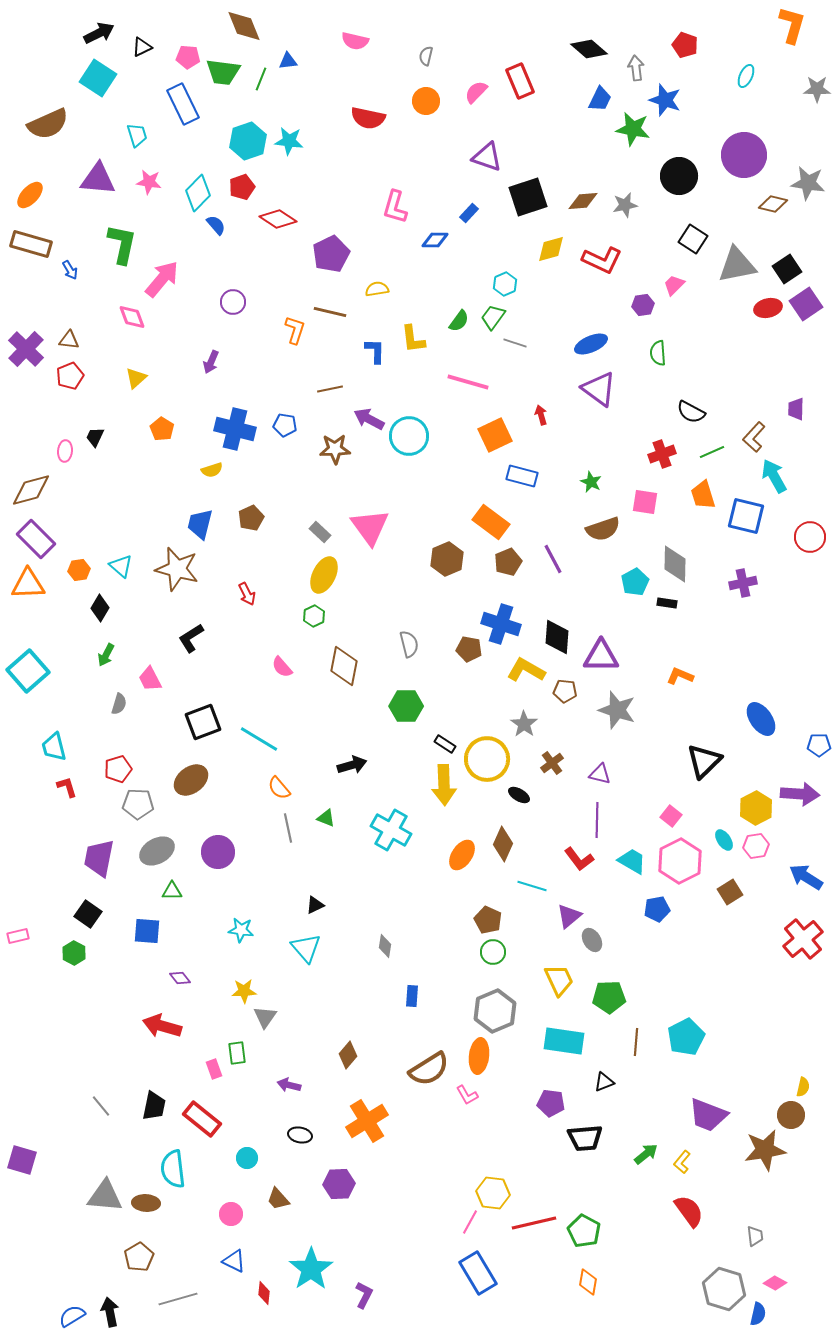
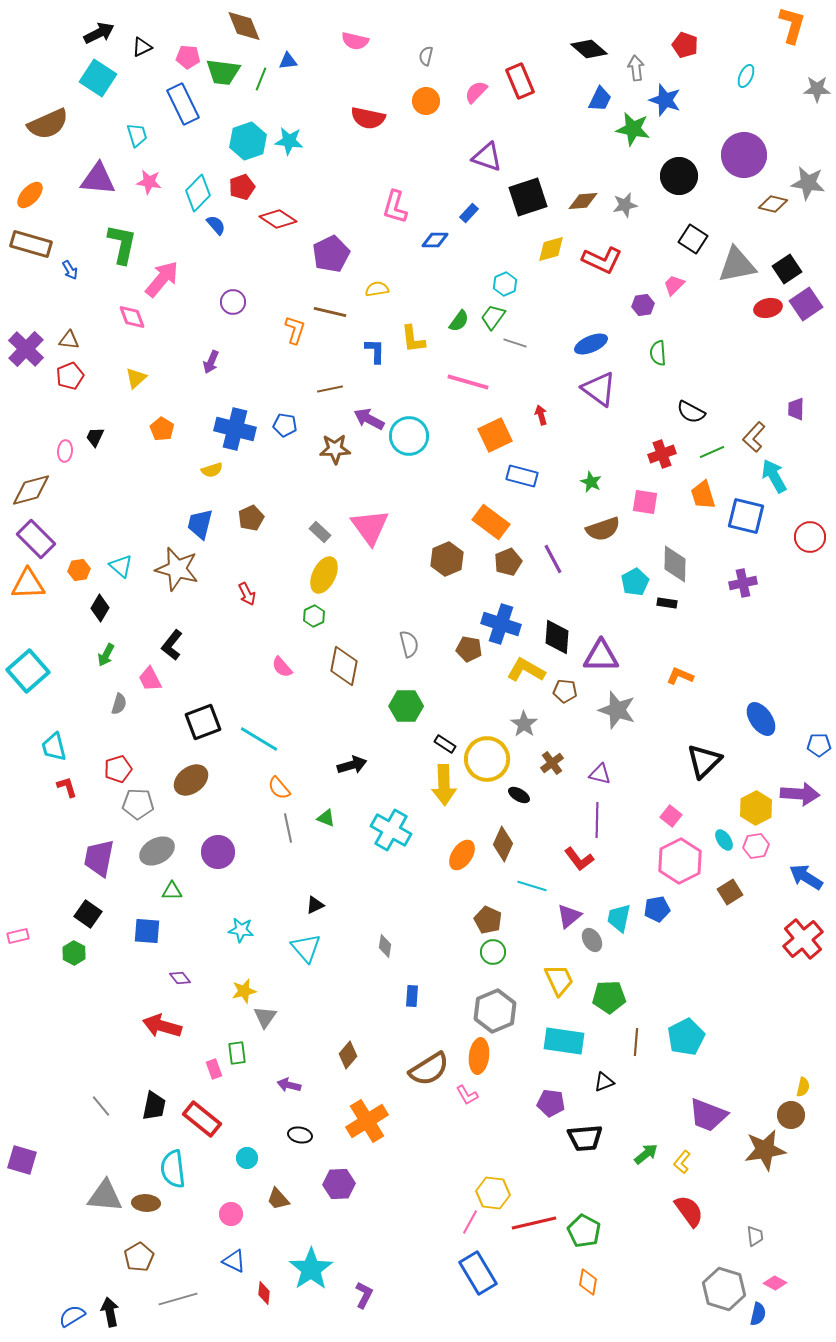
black L-shape at (191, 638): moved 19 px left, 7 px down; rotated 20 degrees counterclockwise
cyan trapezoid at (632, 861): moved 13 px left, 57 px down; rotated 108 degrees counterclockwise
yellow star at (244, 991): rotated 10 degrees counterclockwise
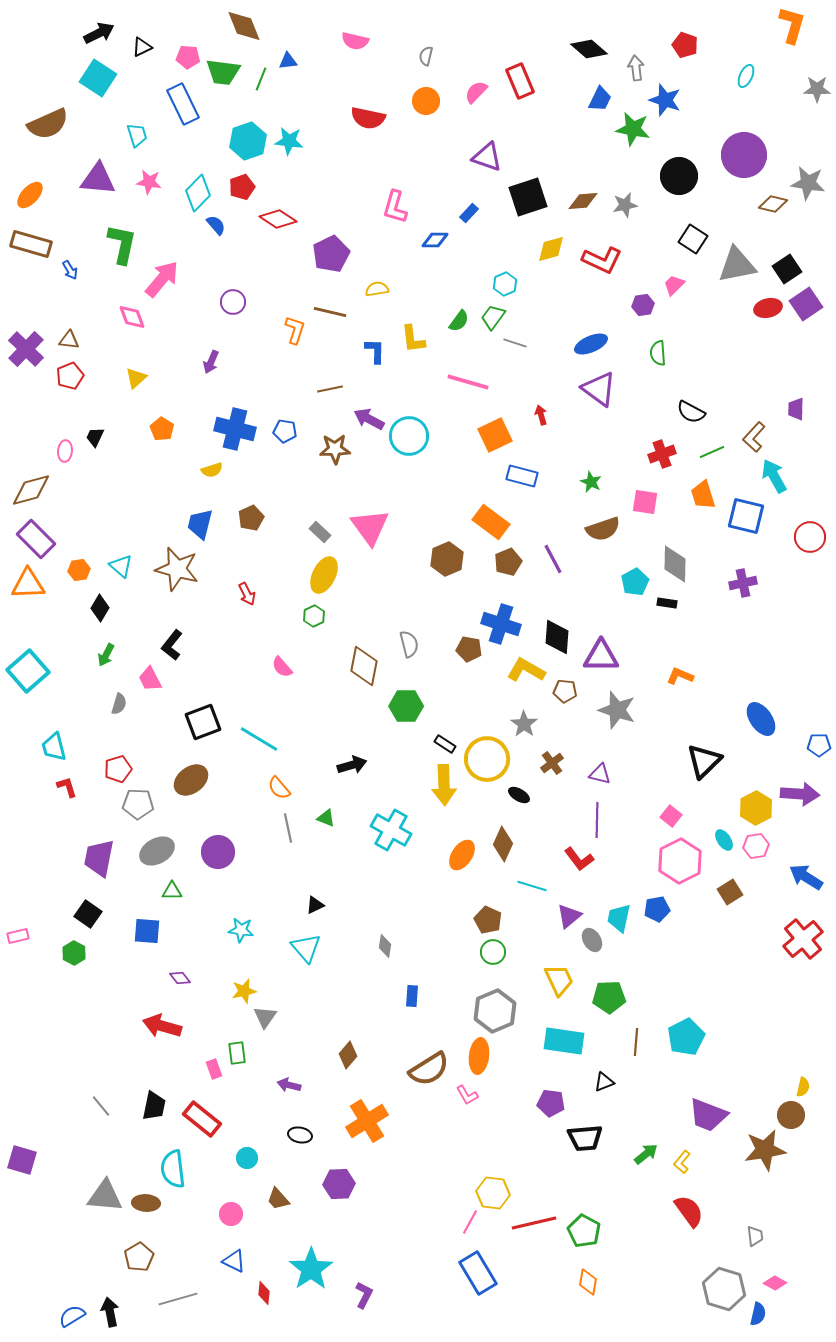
blue pentagon at (285, 425): moved 6 px down
brown diamond at (344, 666): moved 20 px right
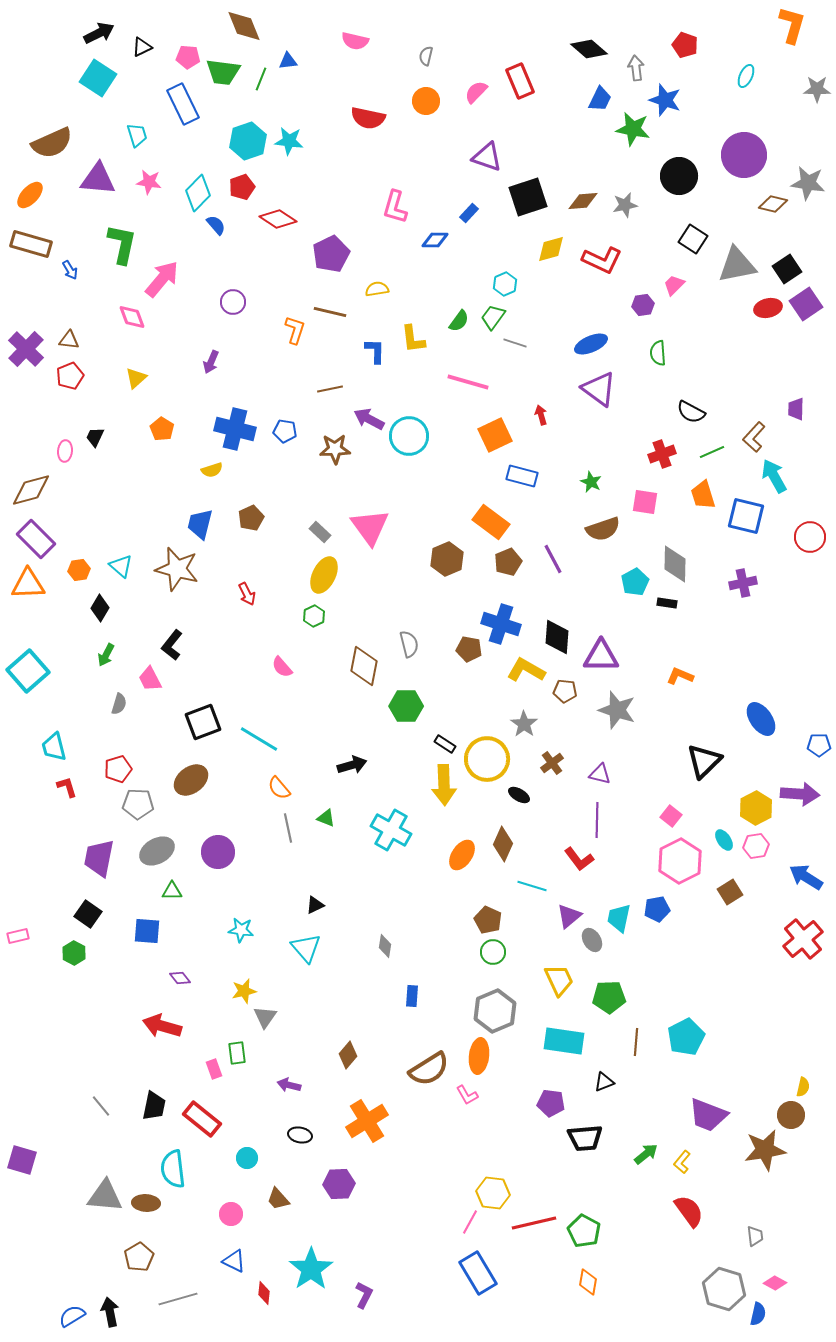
brown semicircle at (48, 124): moved 4 px right, 19 px down
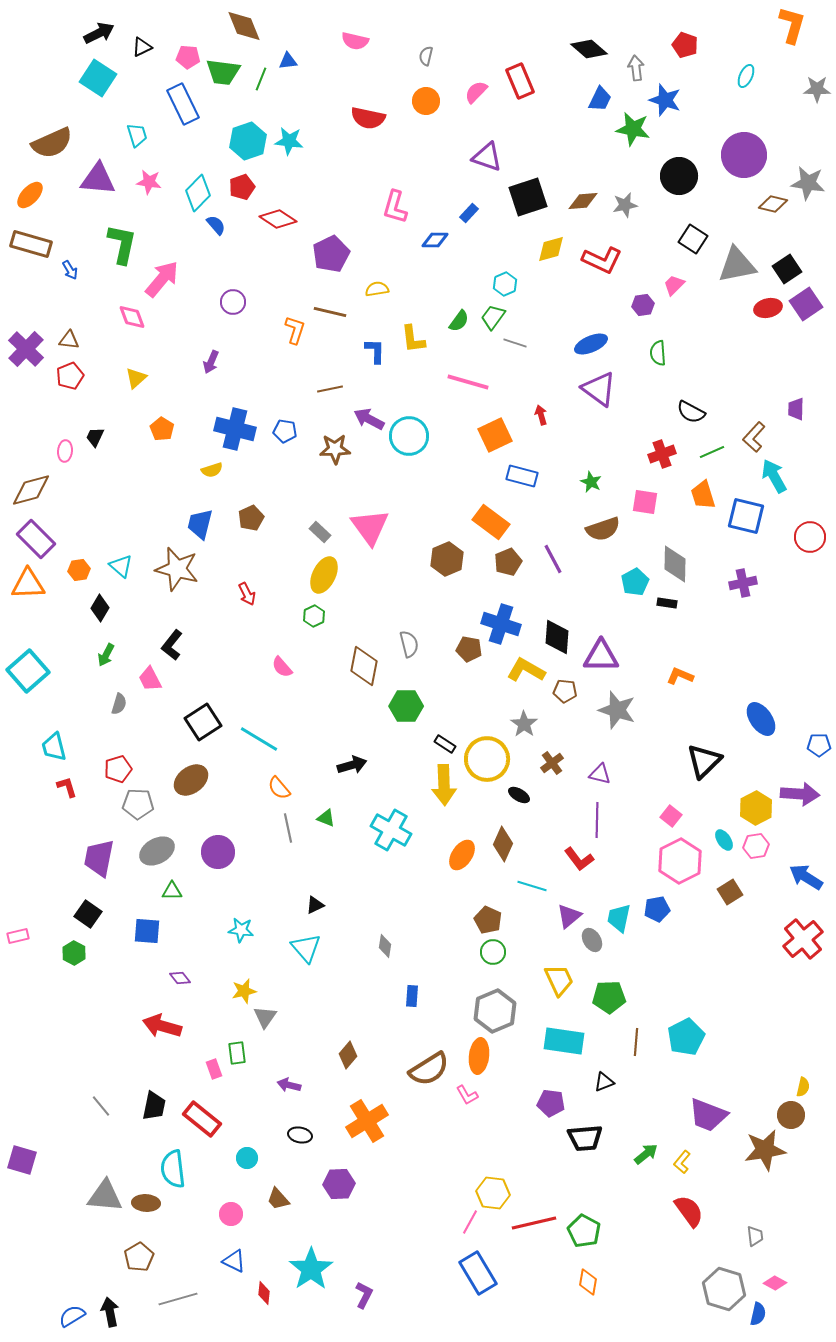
black square at (203, 722): rotated 12 degrees counterclockwise
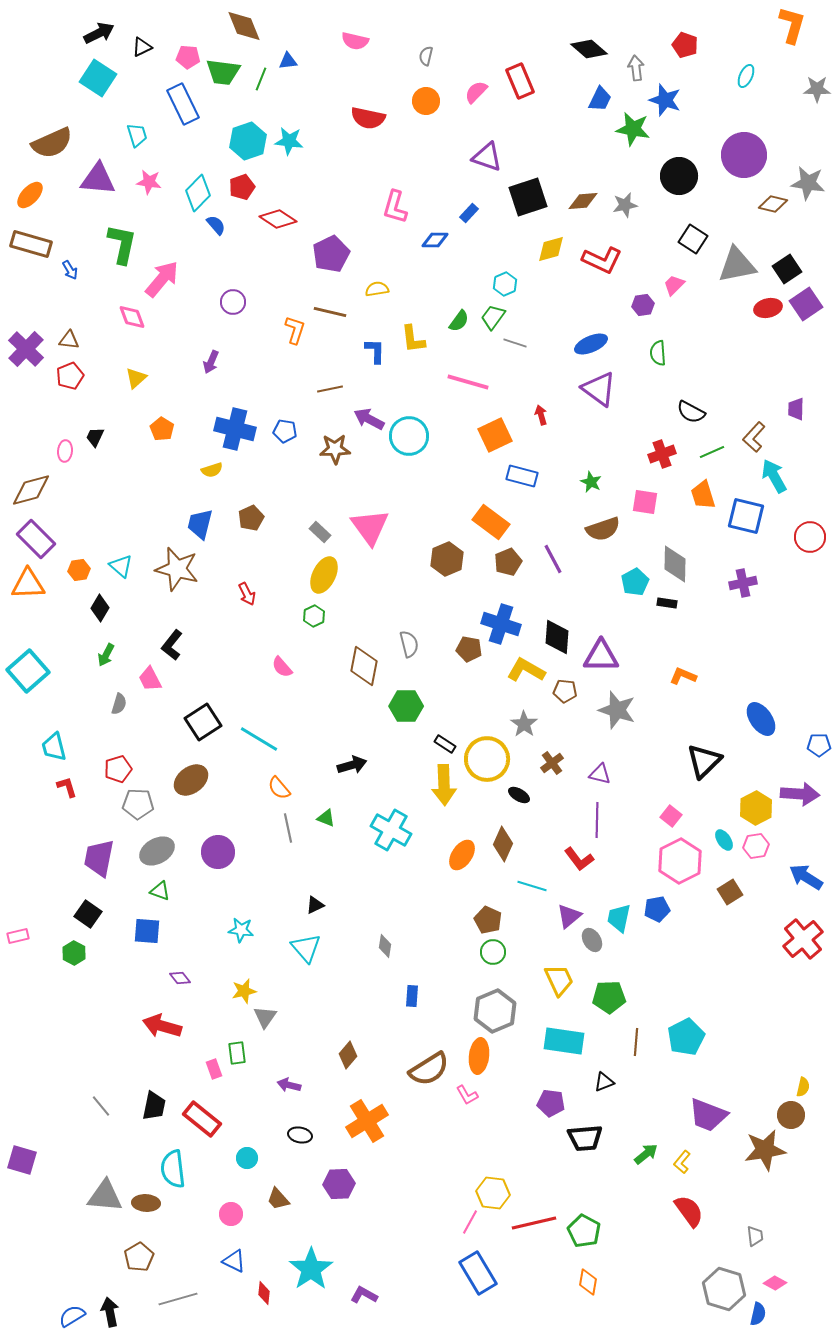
orange L-shape at (680, 676): moved 3 px right
green triangle at (172, 891): moved 12 px left; rotated 20 degrees clockwise
purple L-shape at (364, 1295): rotated 88 degrees counterclockwise
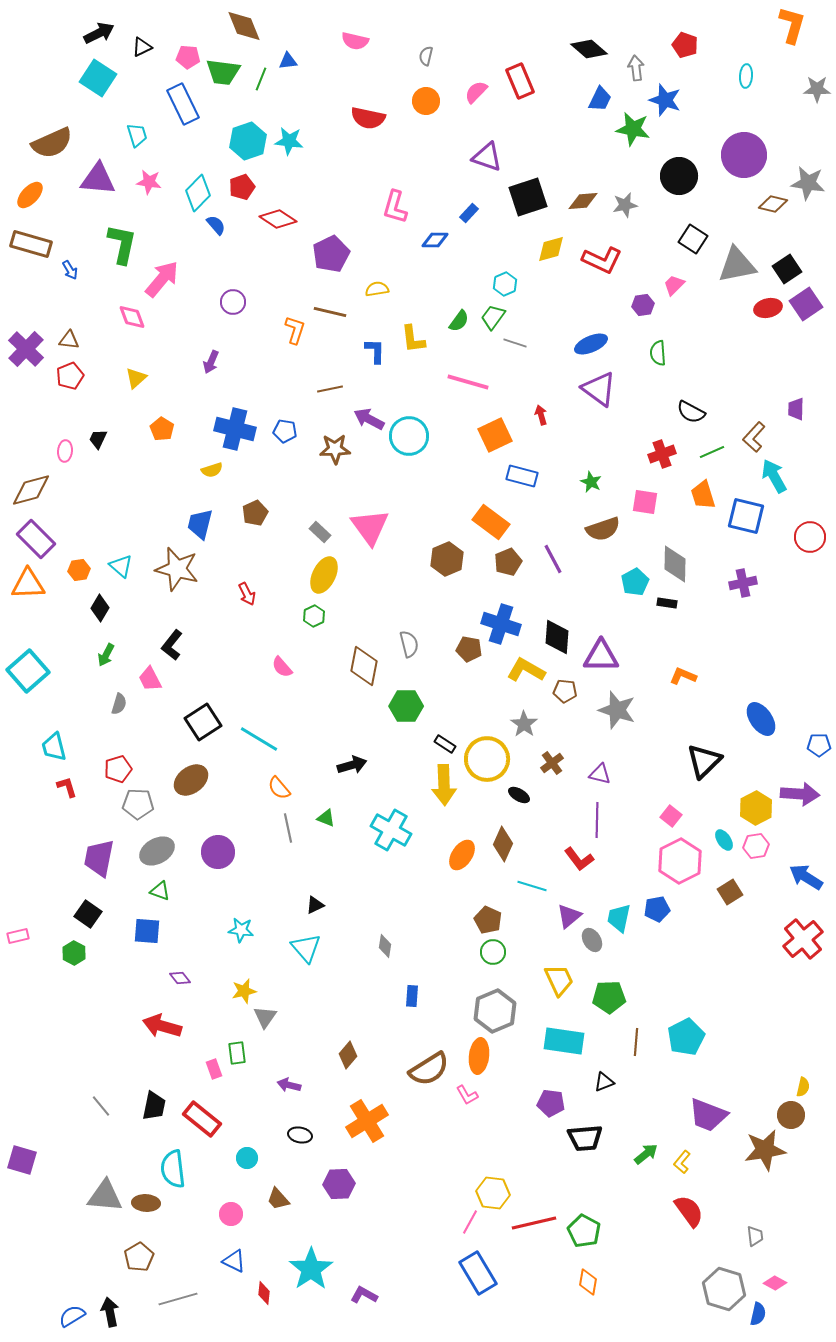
cyan ellipse at (746, 76): rotated 20 degrees counterclockwise
black trapezoid at (95, 437): moved 3 px right, 2 px down
brown pentagon at (251, 518): moved 4 px right, 5 px up
